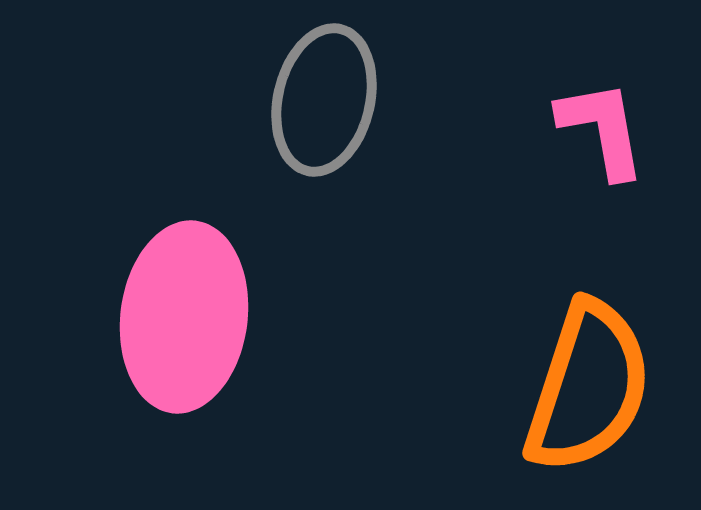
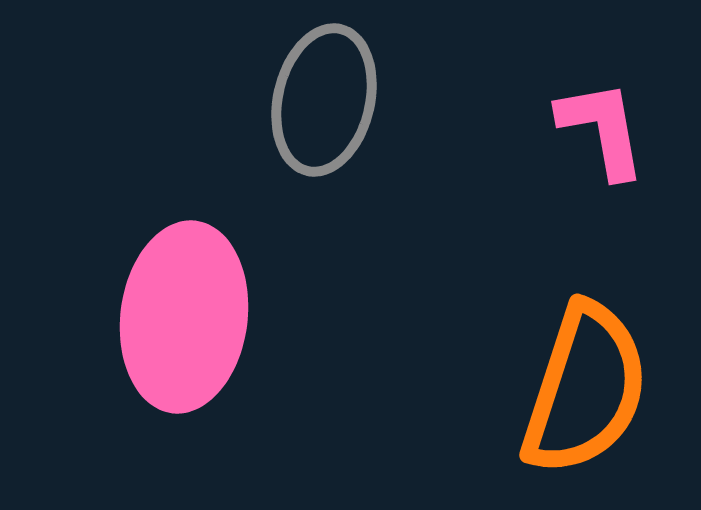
orange semicircle: moved 3 px left, 2 px down
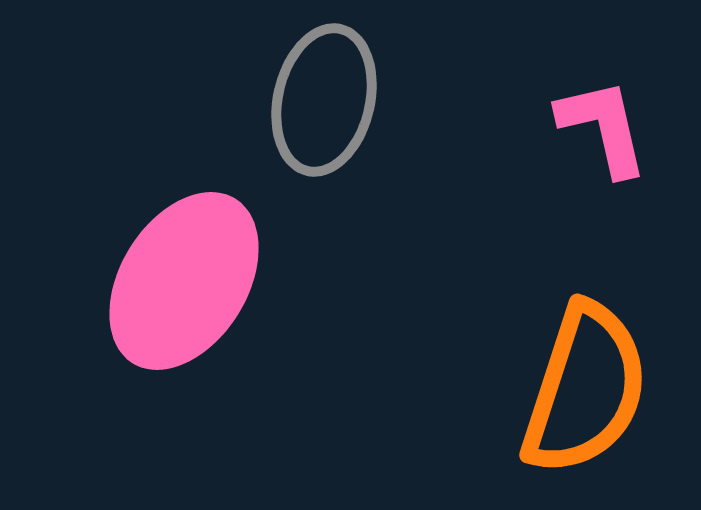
pink L-shape: moved 1 px right, 2 px up; rotated 3 degrees counterclockwise
pink ellipse: moved 36 px up; rotated 25 degrees clockwise
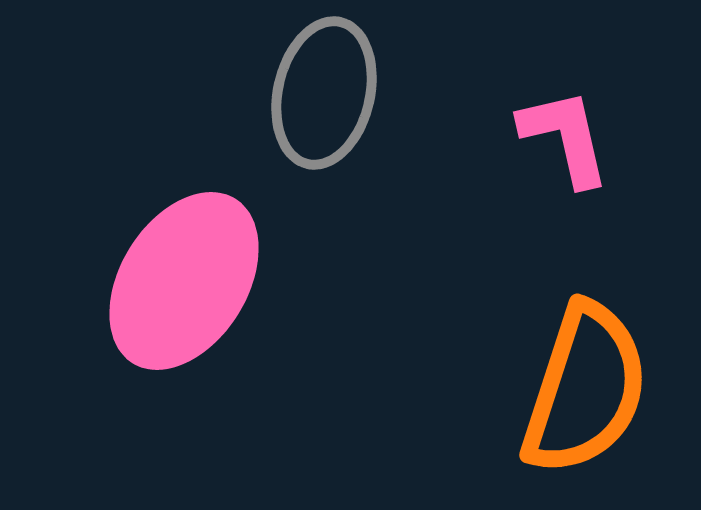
gray ellipse: moved 7 px up
pink L-shape: moved 38 px left, 10 px down
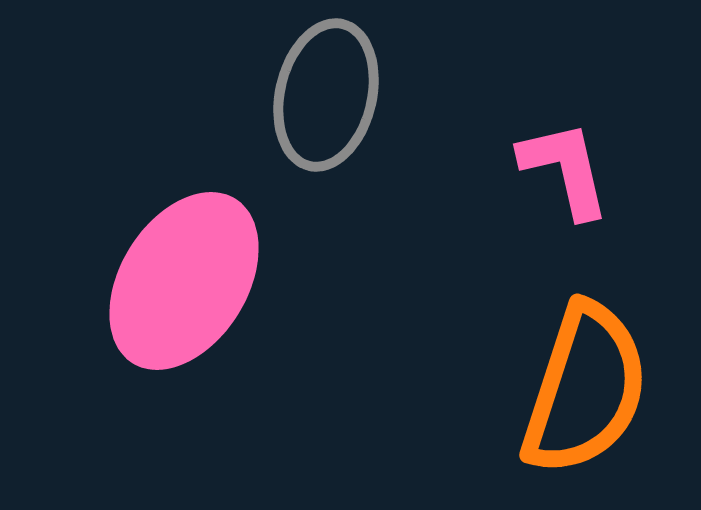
gray ellipse: moved 2 px right, 2 px down
pink L-shape: moved 32 px down
